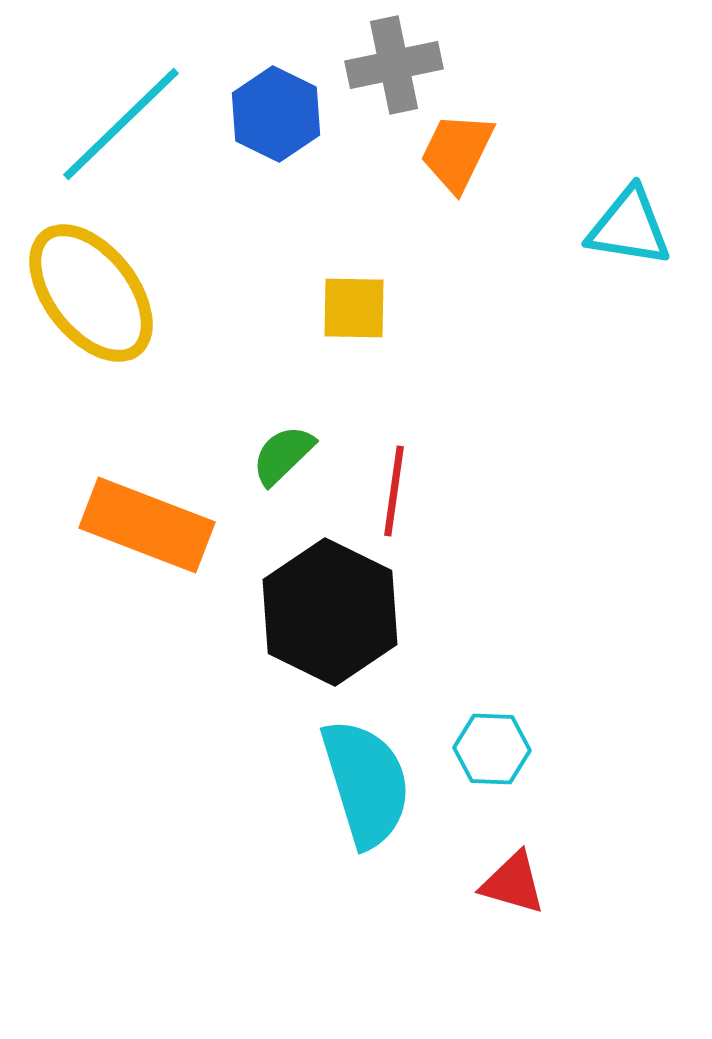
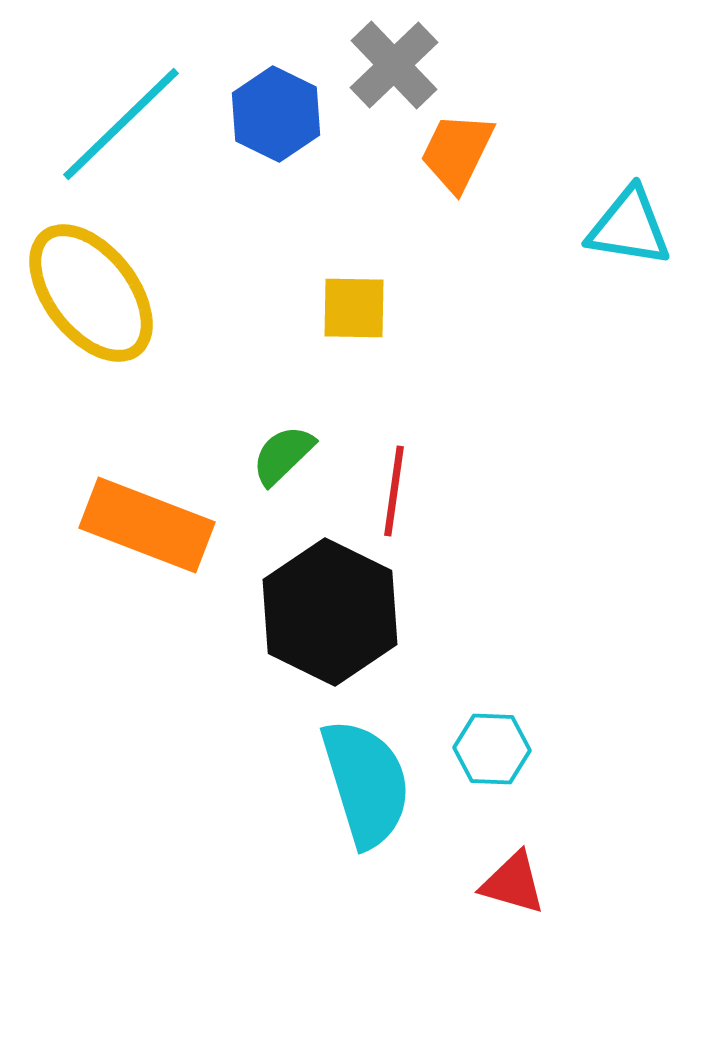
gray cross: rotated 32 degrees counterclockwise
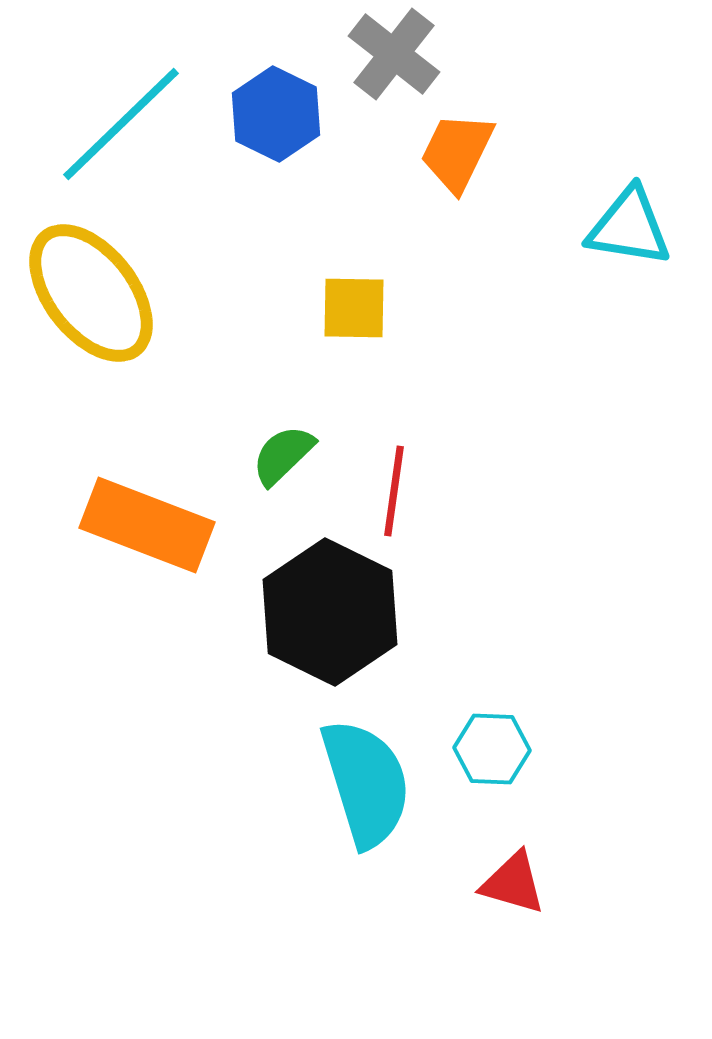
gray cross: moved 11 px up; rotated 8 degrees counterclockwise
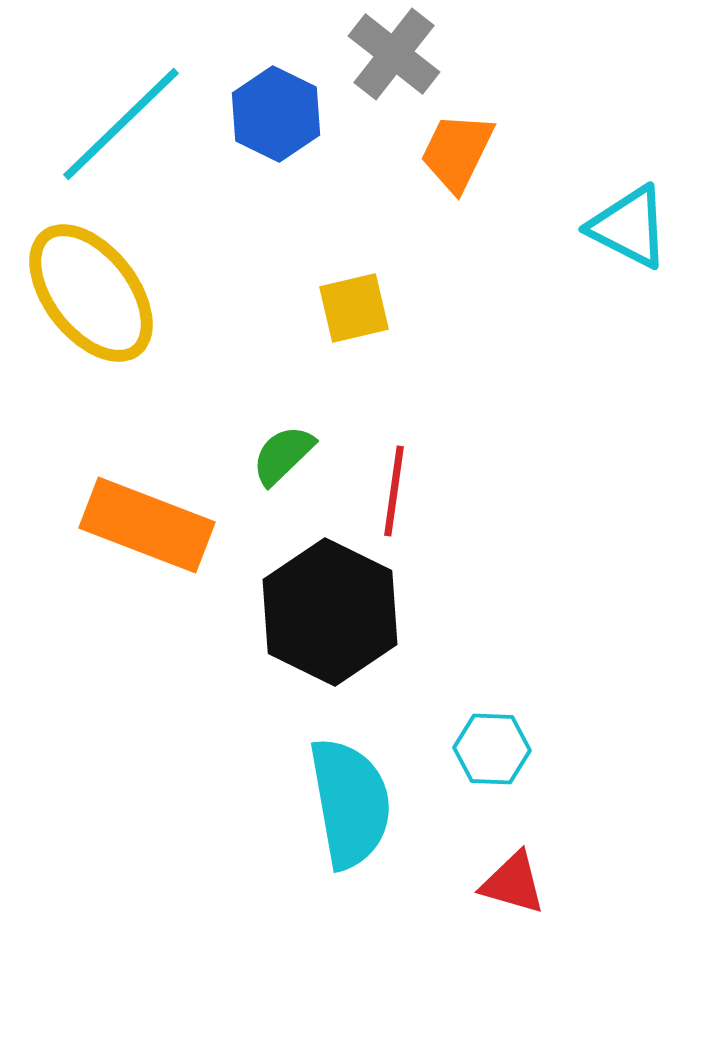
cyan triangle: rotated 18 degrees clockwise
yellow square: rotated 14 degrees counterclockwise
cyan semicircle: moved 16 px left, 20 px down; rotated 7 degrees clockwise
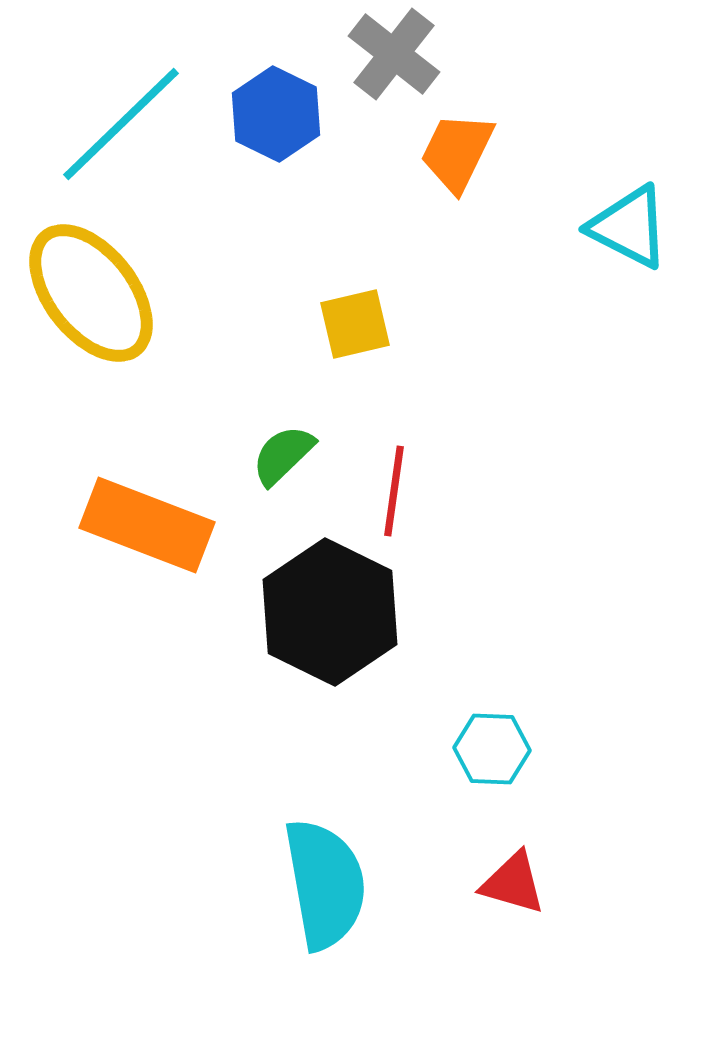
yellow square: moved 1 px right, 16 px down
cyan semicircle: moved 25 px left, 81 px down
